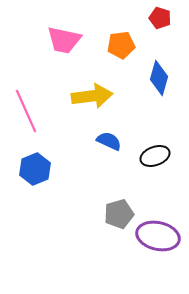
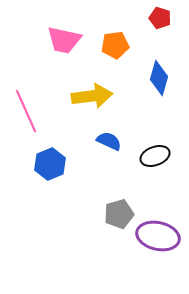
orange pentagon: moved 6 px left
blue hexagon: moved 15 px right, 5 px up
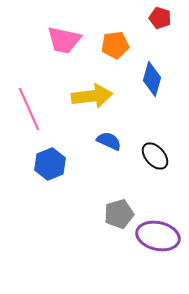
blue diamond: moved 7 px left, 1 px down
pink line: moved 3 px right, 2 px up
black ellipse: rotated 68 degrees clockwise
